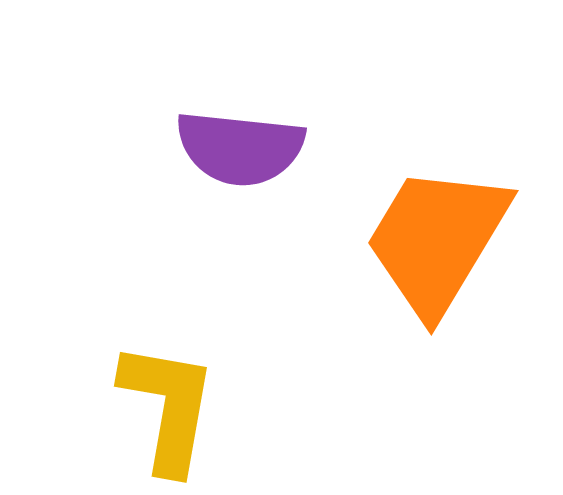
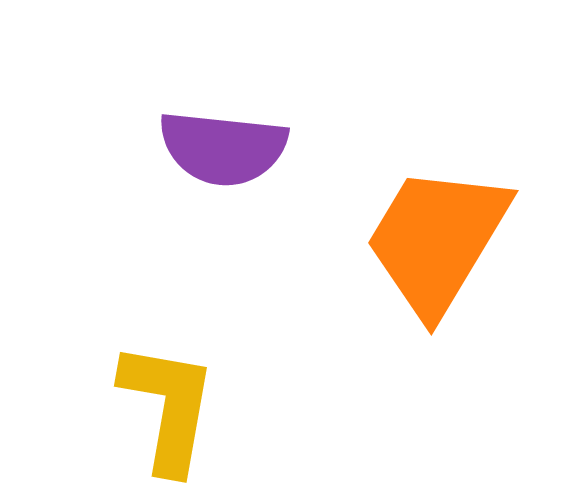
purple semicircle: moved 17 px left
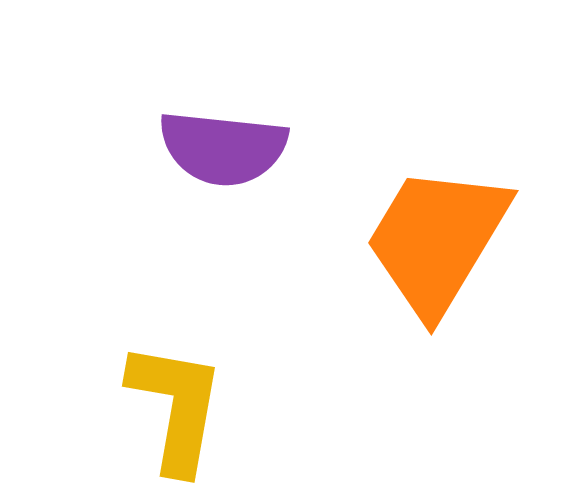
yellow L-shape: moved 8 px right
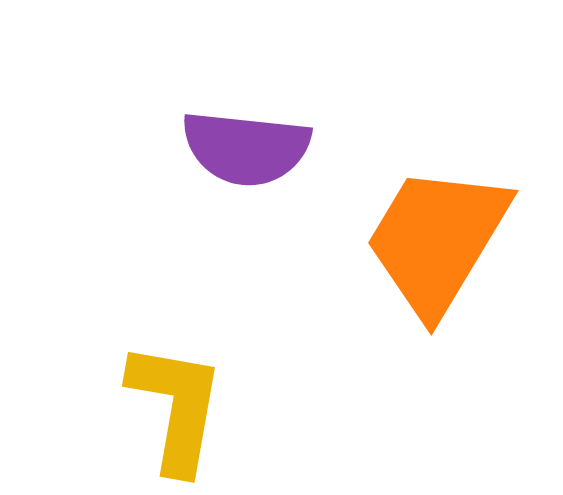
purple semicircle: moved 23 px right
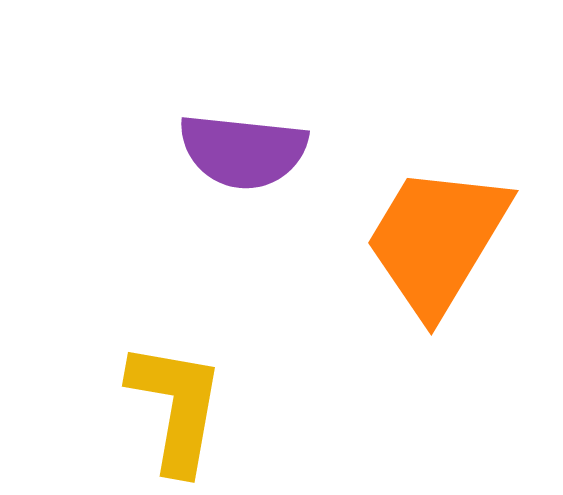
purple semicircle: moved 3 px left, 3 px down
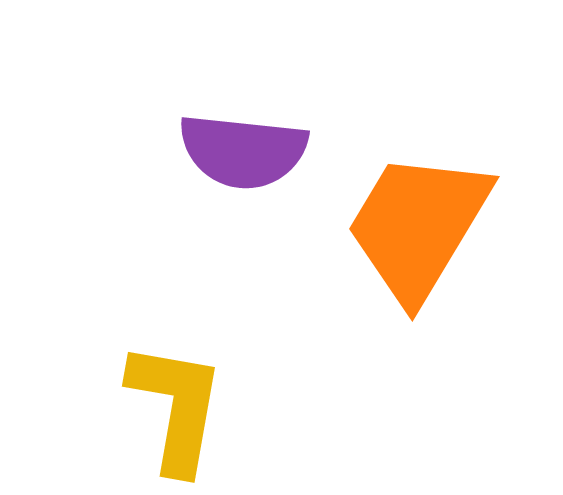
orange trapezoid: moved 19 px left, 14 px up
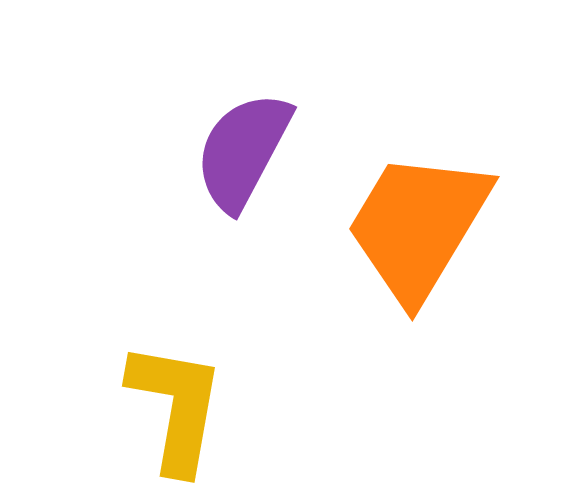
purple semicircle: rotated 112 degrees clockwise
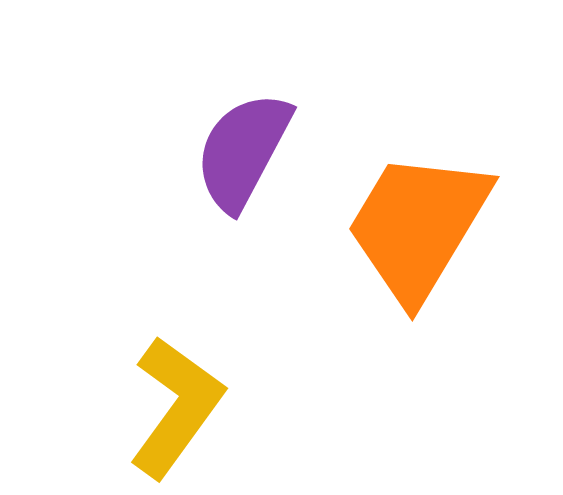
yellow L-shape: rotated 26 degrees clockwise
